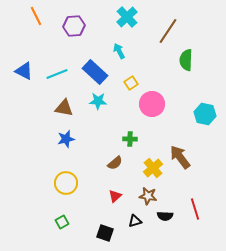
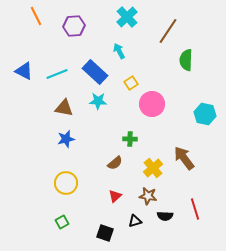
brown arrow: moved 4 px right, 1 px down
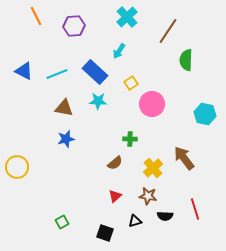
cyan arrow: rotated 119 degrees counterclockwise
yellow circle: moved 49 px left, 16 px up
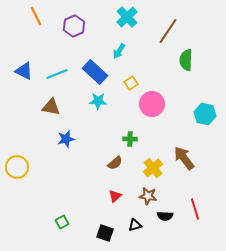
purple hexagon: rotated 20 degrees counterclockwise
brown triangle: moved 13 px left, 1 px up
black triangle: moved 4 px down
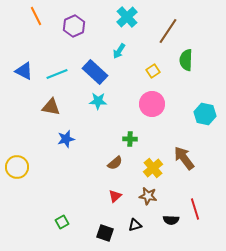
yellow square: moved 22 px right, 12 px up
black semicircle: moved 6 px right, 4 px down
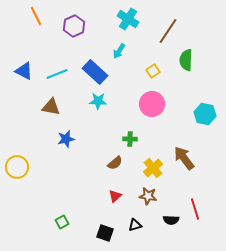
cyan cross: moved 1 px right, 2 px down; rotated 15 degrees counterclockwise
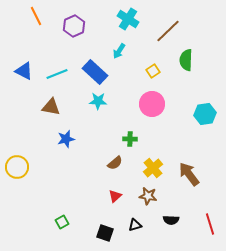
brown line: rotated 12 degrees clockwise
cyan hexagon: rotated 20 degrees counterclockwise
brown arrow: moved 5 px right, 16 px down
red line: moved 15 px right, 15 px down
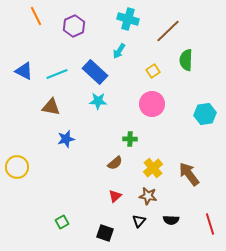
cyan cross: rotated 15 degrees counterclockwise
black triangle: moved 4 px right, 4 px up; rotated 32 degrees counterclockwise
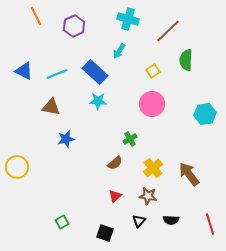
green cross: rotated 32 degrees counterclockwise
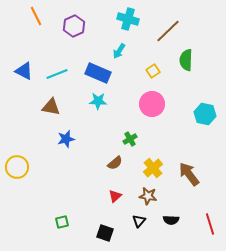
blue rectangle: moved 3 px right, 1 px down; rotated 20 degrees counterclockwise
cyan hexagon: rotated 20 degrees clockwise
green square: rotated 16 degrees clockwise
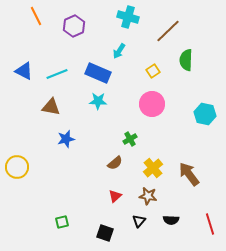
cyan cross: moved 2 px up
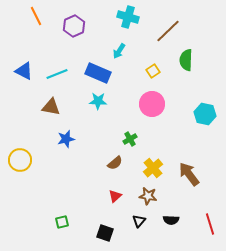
yellow circle: moved 3 px right, 7 px up
